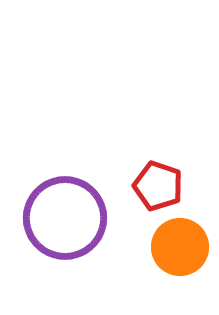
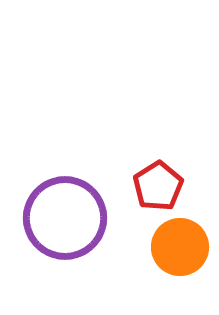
red pentagon: rotated 21 degrees clockwise
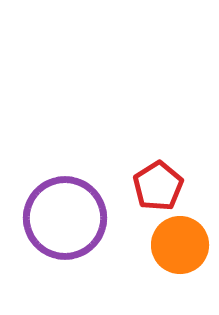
orange circle: moved 2 px up
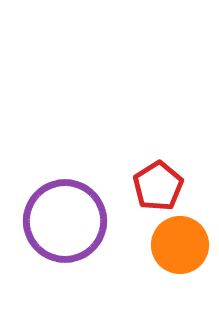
purple circle: moved 3 px down
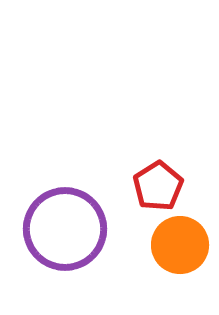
purple circle: moved 8 px down
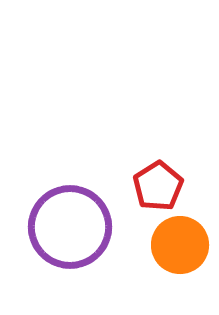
purple circle: moved 5 px right, 2 px up
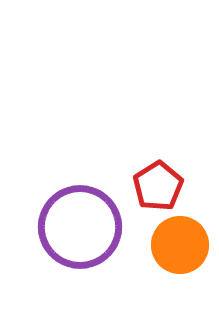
purple circle: moved 10 px right
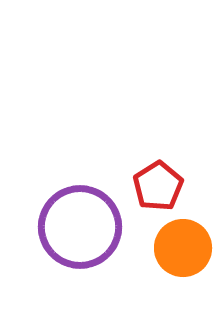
orange circle: moved 3 px right, 3 px down
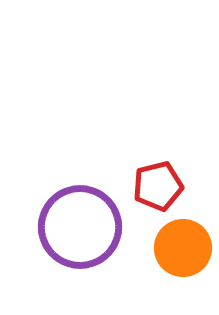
red pentagon: rotated 18 degrees clockwise
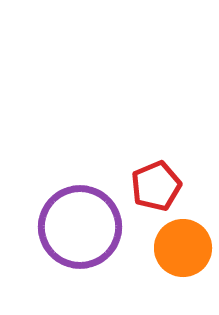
red pentagon: moved 2 px left; rotated 9 degrees counterclockwise
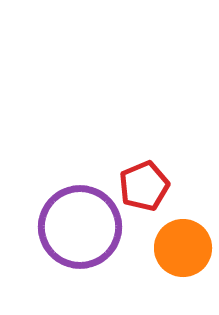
red pentagon: moved 12 px left
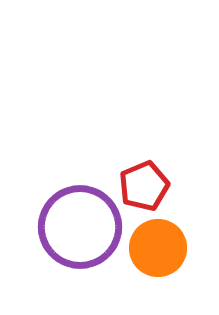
orange circle: moved 25 px left
